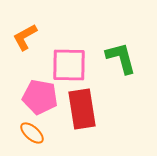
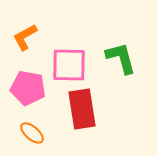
pink pentagon: moved 12 px left, 9 px up
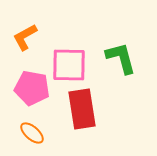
pink pentagon: moved 4 px right
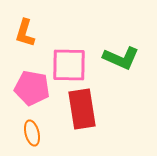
orange L-shape: moved 4 px up; rotated 44 degrees counterclockwise
green L-shape: rotated 129 degrees clockwise
orange ellipse: rotated 35 degrees clockwise
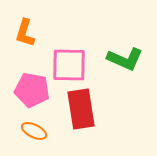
green L-shape: moved 4 px right, 1 px down
pink pentagon: moved 2 px down
red rectangle: moved 1 px left
orange ellipse: moved 2 px right, 2 px up; rotated 50 degrees counterclockwise
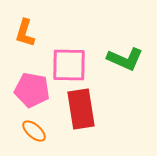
orange ellipse: rotated 15 degrees clockwise
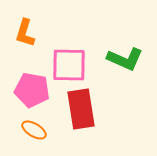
orange ellipse: moved 1 px up; rotated 10 degrees counterclockwise
